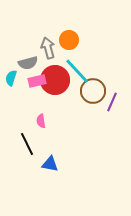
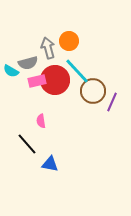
orange circle: moved 1 px down
cyan semicircle: moved 7 px up; rotated 77 degrees counterclockwise
black line: rotated 15 degrees counterclockwise
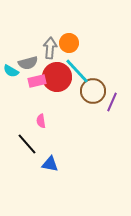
orange circle: moved 2 px down
gray arrow: moved 2 px right; rotated 20 degrees clockwise
red circle: moved 2 px right, 3 px up
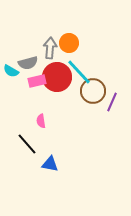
cyan line: moved 2 px right, 1 px down
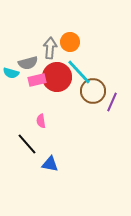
orange circle: moved 1 px right, 1 px up
cyan semicircle: moved 2 px down; rotated 14 degrees counterclockwise
pink rectangle: moved 1 px up
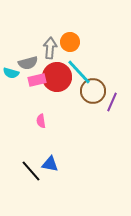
black line: moved 4 px right, 27 px down
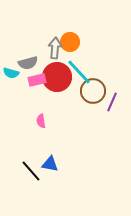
gray arrow: moved 5 px right
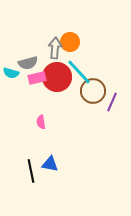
pink rectangle: moved 2 px up
pink semicircle: moved 1 px down
black line: rotated 30 degrees clockwise
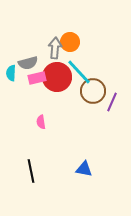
cyan semicircle: rotated 77 degrees clockwise
blue triangle: moved 34 px right, 5 px down
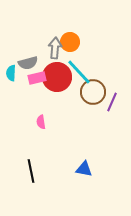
brown circle: moved 1 px down
